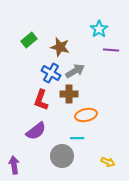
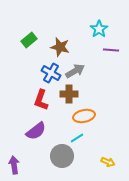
orange ellipse: moved 2 px left, 1 px down
cyan line: rotated 32 degrees counterclockwise
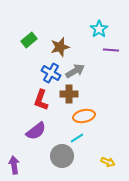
brown star: rotated 30 degrees counterclockwise
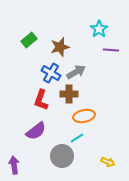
gray arrow: moved 1 px right, 1 px down
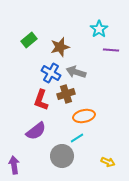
gray arrow: rotated 132 degrees counterclockwise
brown cross: moved 3 px left; rotated 18 degrees counterclockwise
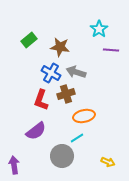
brown star: rotated 24 degrees clockwise
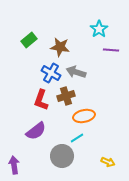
brown cross: moved 2 px down
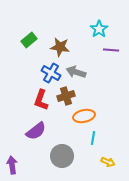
cyan line: moved 16 px right; rotated 48 degrees counterclockwise
purple arrow: moved 2 px left
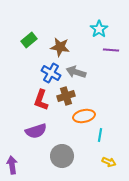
purple semicircle: rotated 20 degrees clockwise
cyan line: moved 7 px right, 3 px up
yellow arrow: moved 1 px right
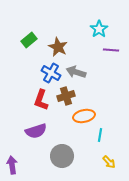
brown star: moved 2 px left; rotated 18 degrees clockwise
yellow arrow: rotated 24 degrees clockwise
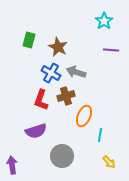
cyan star: moved 5 px right, 8 px up
green rectangle: rotated 35 degrees counterclockwise
orange ellipse: rotated 55 degrees counterclockwise
